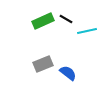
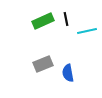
black line: rotated 48 degrees clockwise
blue semicircle: rotated 138 degrees counterclockwise
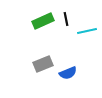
blue semicircle: rotated 102 degrees counterclockwise
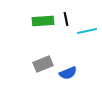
green rectangle: rotated 20 degrees clockwise
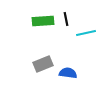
cyan line: moved 1 px left, 2 px down
blue semicircle: rotated 150 degrees counterclockwise
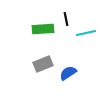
green rectangle: moved 8 px down
blue semicircle: rotated 42 degrees counterclockwise
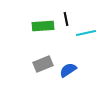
green rectangle: moved 3 px up
blue semicircle: moved 3 px up
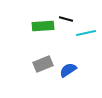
black line: rotated 64 degrees counterclockwise
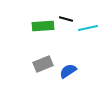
cyan line: moved 2 px right, 5 px up
blue semicircle: moved 1 px down
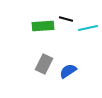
gray rectangle: moved 1 px right; rotated 42 degrees counterclockwise
